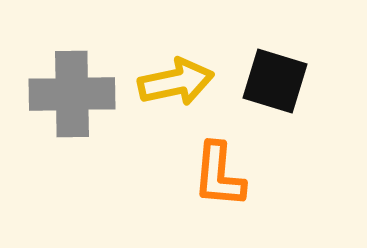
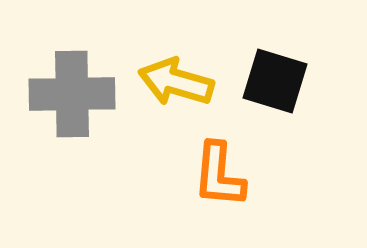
yellow arrow: rotated 152 degrees counterclockwise
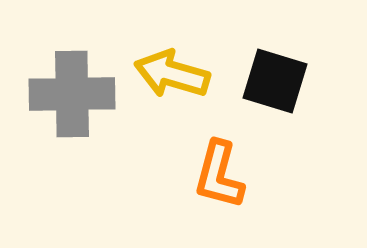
yellow arrow: moved 4 px left, 8 px up
orange L-shape: rotated 10 degrees clockwise
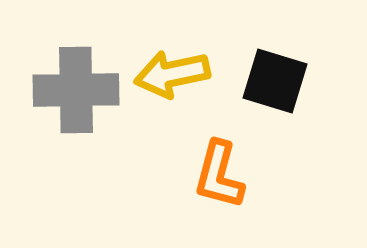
yellow arrow: rotated 28 degrees counterclockwise
gray cross: moved 4 px right, 4 px up
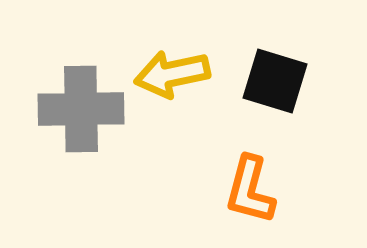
gray cross: moved 5 px right, 19 px down
orange L-shape: moved 31 px right, 15 px down
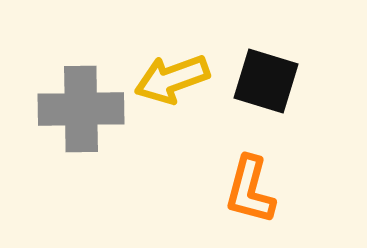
yellow arrow: moved 5 px down; rotated 8 degrees counterclockwise
black square: moved 9 px left
